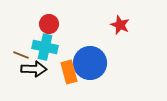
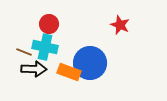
brown line: moved 3 px right, 3 px up
orange rectangle: rotated 55 degrees counterclockwise
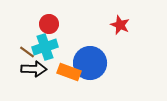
cyan cross: rotated 30 degrees counterclockwise
brown line: moved 3 px right; rotated 14 degrees clockwise
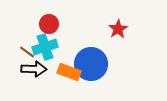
red star: moved 2 px left, 4 px down; rotated 18 degrees clockwise
blue circle: moved 1 px right, 1 px down
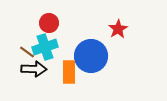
red circle: moved 1 px up
blue circle: moved 8 px up
orange rectangle: rotated 70 degrees clockwise
